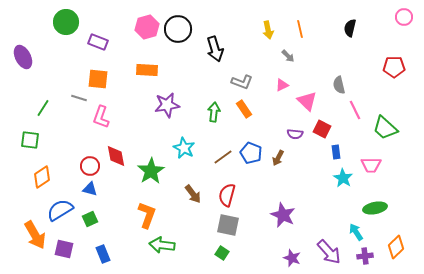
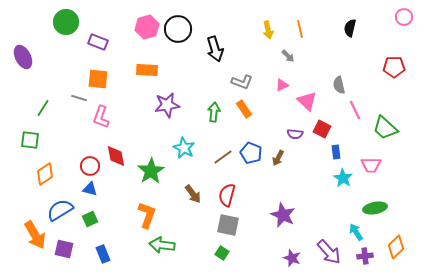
orange diamond at (42, 177): moved 3 px right, 3 px up
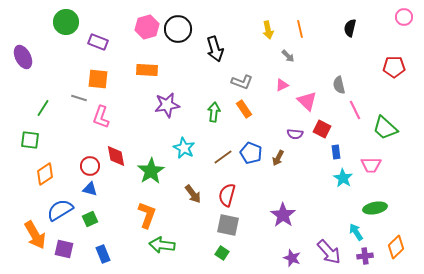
purple star at (283, 215): rotated 10 degrees clockwise
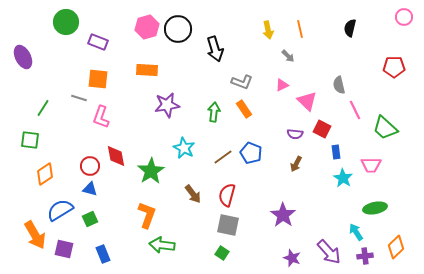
brown arrow at (278, 158): moved 18 px right, 6 px down
